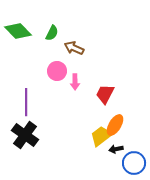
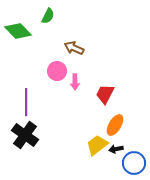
green semicircle: moved 4 px left, 17 px up
yellow trapezoid: moved 4 px left, 9 px down
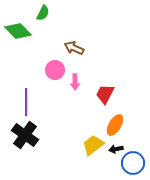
green semicircle: moved 5 px left, 3 px up
pink circle: moved 2 px left, 1 px up
yellow trapezoid: moved 4 px left
blue circle: moved 1 px left
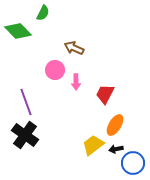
pink arrow: moved 1 px right
purple line: rotated 20 degrees counterclockwise
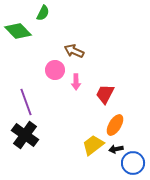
brown arrow: moved 3 px down
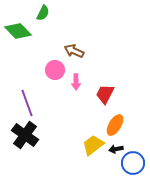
purple line: moved 1 px right, 1 px down
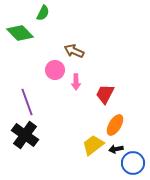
green diamond: moved 2 px right, 2 px down
purple line: moved 1 px up
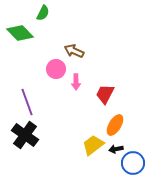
pink circle: moved 1 px right, 1 px up
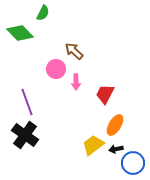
brown arrow: rotated 18 degrees clockwise
